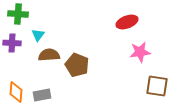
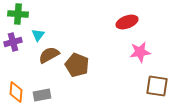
purple cross: moved 1 px right, 1 px up; rotated 18 degrees counterclockwise
brown semicircle: rotated 25 degrees counterclockwise
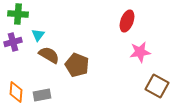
red ellipse: moved 1 px up; rotated 50 degrees counterclockwise
brown semicircle: rotated 60 degrees clockwise
brown square: rotated 20 degrees clockwise
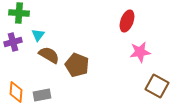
green cross: moved 1 px right, 1 px up
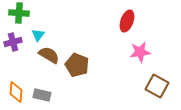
gray rectangle: rotated 24 degrees clockwise
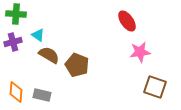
green cross: moved 3 px left, 1 px down
red ellipse: rotated 55 degrees counterclockwise
cyan triangle: rotated 32 degrees counterclockwise
brown square: moved 2 px left, 1 px down; rotated 10 degrees counterclockwise
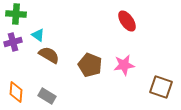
pink star: moved 16 px left, 13 px down
brown pentagon: moved 13 px right
brown square: moved 6 px right
gray rectangle: moved 5 px right, 1 px down; rotated 18 degrees clockwise
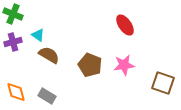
green cross: moved 3 px left; rotated 18 degrees clockwise
red ellipse: moved 2 px left, 4 px down
brown square: moved 2 px right, 4 px up
orange diamond: rotated 20 degrees counterclockwise
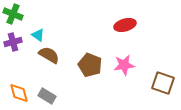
red ellipse: rotated 70 degrees counterclockwise
orange diamond: moved 3 px right, 1 px down
